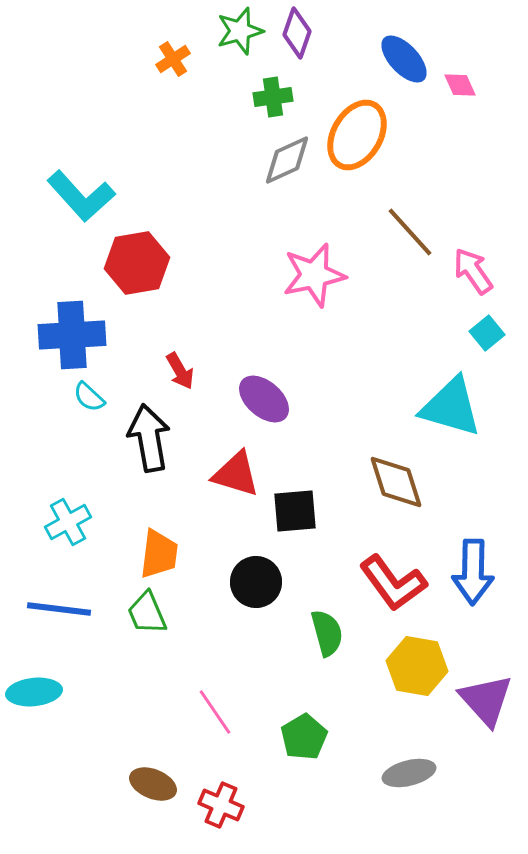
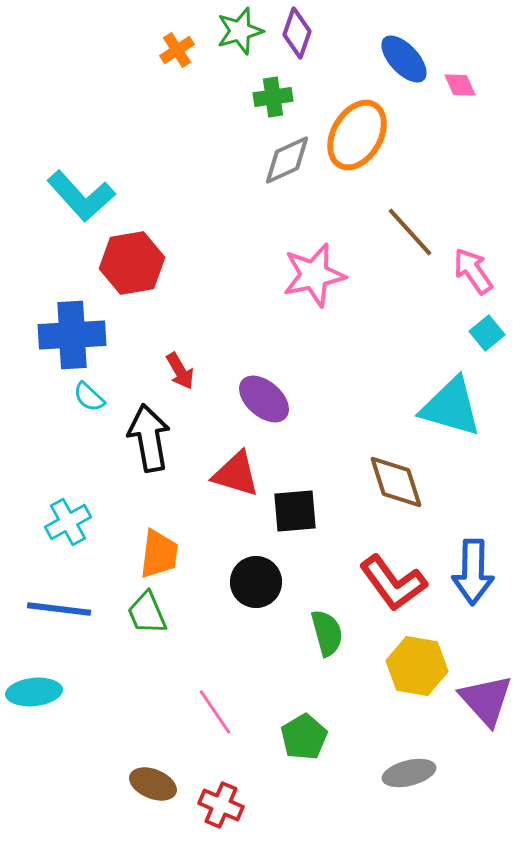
orange cross: moved 4 px right, 9 px up
red hexagon: moved 5 px left
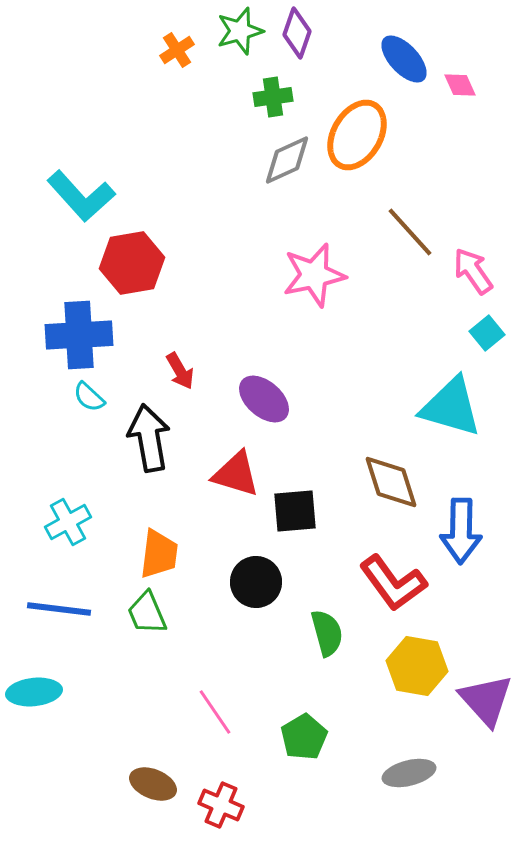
blue cross: moved 7 px right
brown diamond: moved 5 px left
blue arrow: moved 12 px left, 41 px up
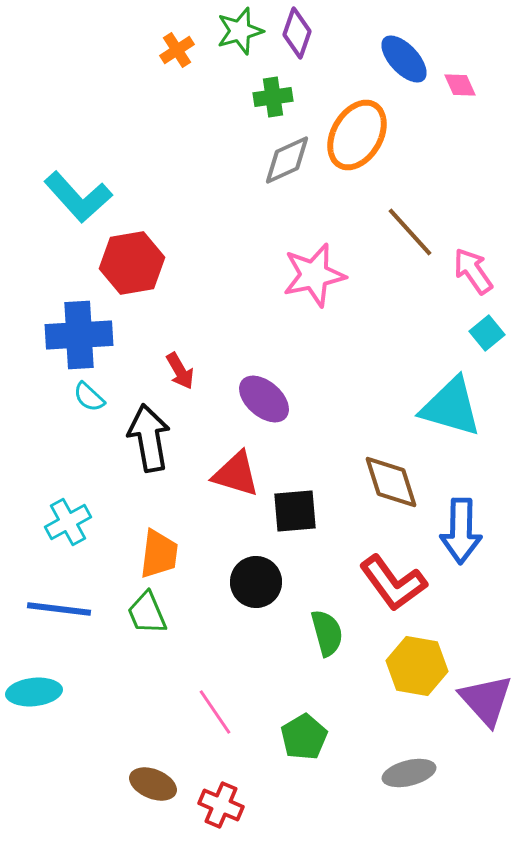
cyan L-shape: moved 3 px left, 1 px down
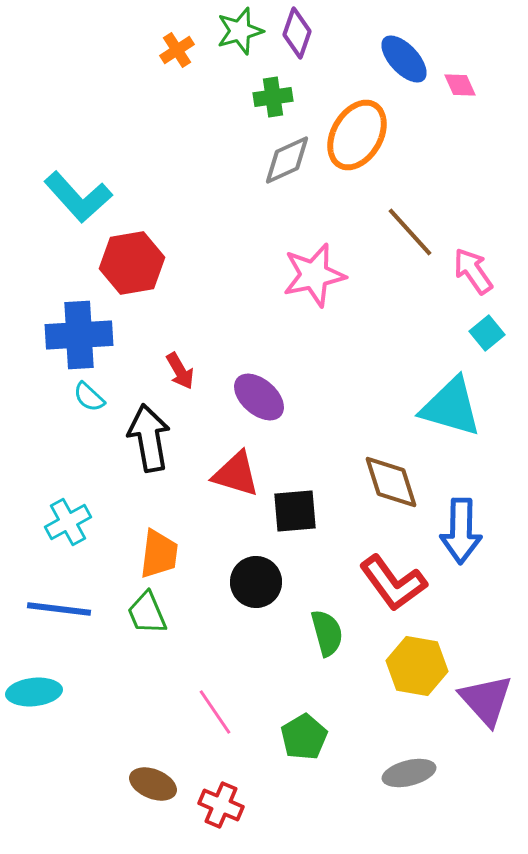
purple ellipse: moved 5 px left, 2 px up
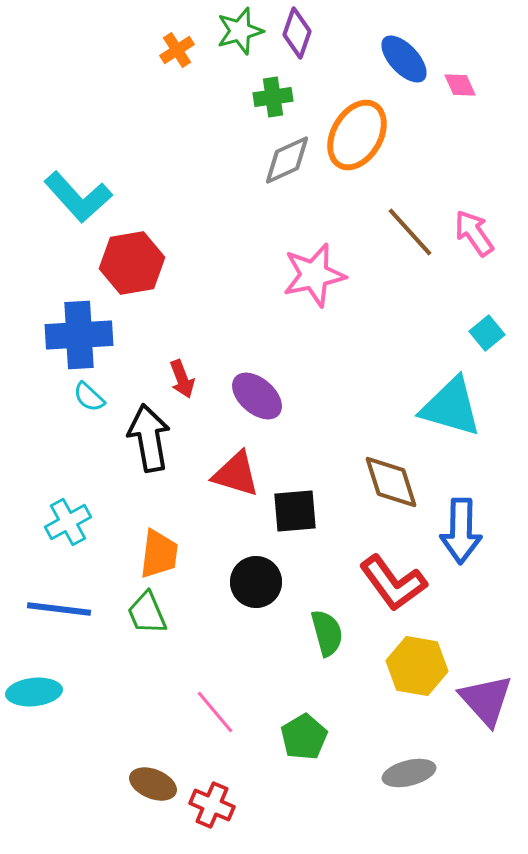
pink arrow: moved 1 px right, 38 px up
red arrow: moved 2 px right, 8 px down; rotated 9 degrees clockwise
purple ellipse: moved 2 px left, 1 px up
pink line: rotated 6 degrees counterclockwise
red cross: moved 9 px left
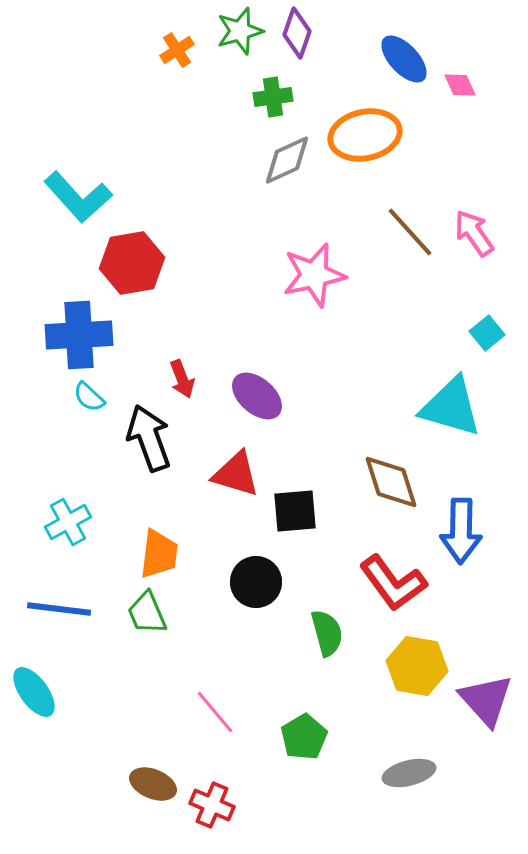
orange ellipse: moved 8 px right; rotated 48 degrees clockwise
black arrow: rotated 10 degrees counterclockwise
cyan ellipse: rotated 60 degrees clockwise
